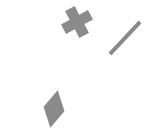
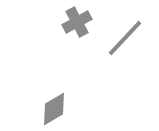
gray diamond: rotated 20 degrees clockwise
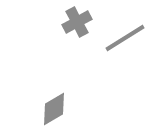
gray line: rotated 15 degrees clockwise
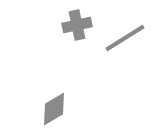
gray cross: moved 3 px down; rotated 16 degrees clockwise
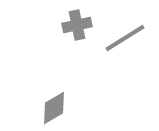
gray diamond: moved 1 px up
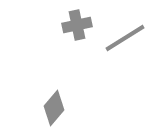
gray diamond: rotated 20 degrees counterclockwise
